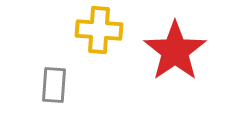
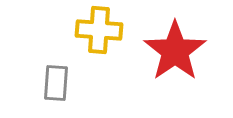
gray rectangle: moved 2 px right, 2 px up
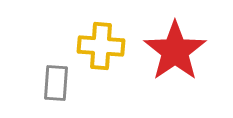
yellow cross: moved 2 px right, 16 px down
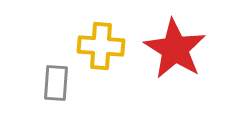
red star: moved 2 px up; rotated 6 degrees counterclockwise
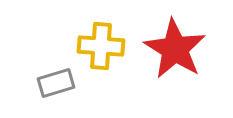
gray rectangle: rotated 69 degrees clockwise
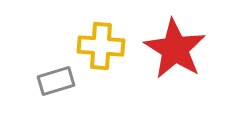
gray rectangle: moved 2 px up
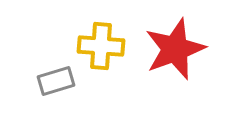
red star: rotated 20 degrees clockwise
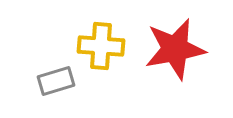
red star: rotated 10 degrees clockwise
